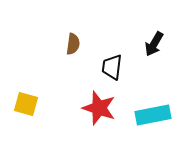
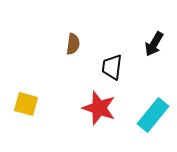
cyan rectangle: rotated 40 degrees counterclockwise
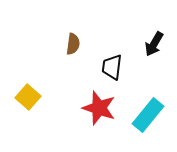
yellow square: moved 2 px right, 7 px up; rotated 25 degrees clockwise
cyan rectangle: moved 5 px left
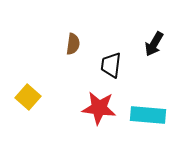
black trapezoid: moved 1 px left, 2 px up
red star: rotated 12 degrees counterclockwise
cyan rectangle: rotated 56 degrees clockwise
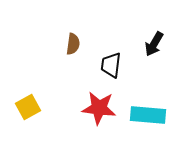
yellow square: moved 10 px down; rotated 20 degrees clockwise
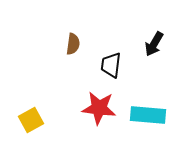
yellow square: moved 3 px right, 13 px down
